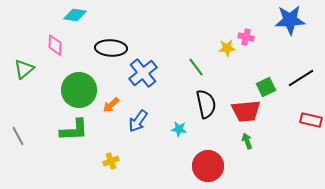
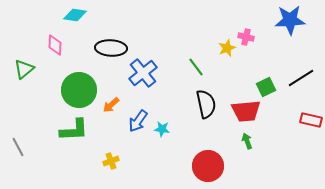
yellow star: rotated 18 degrees counterclockwise
cyan star: moved 17 px left
gray line: moved 11 px down
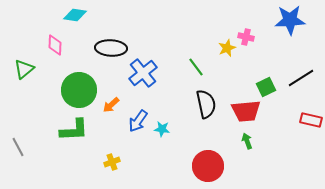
yellow cross: moved 1 px right, 1 px down
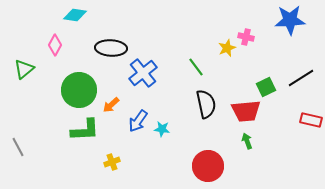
pink diamond: rotated 25 degrees clockwise
green L-shape: moved 11 px right
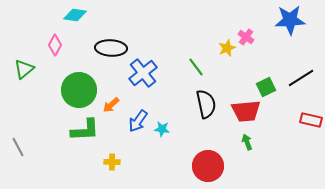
pink cross: rotated 21 degrees clockwise
green arrow: moved 1 px down
yellow cross: rotated 21 degrees clockwise
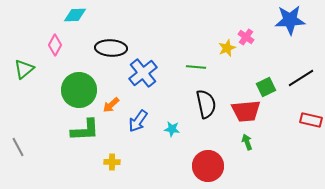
cyan diamond: rotated 10 degrees counterclockwise
green line: rotated 48 degrees counterclockwise
cyan star: moved 10 px right
